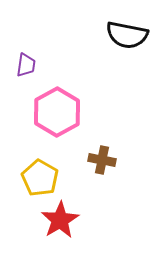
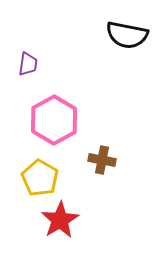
purple trapezoid: moved 2 px right, 1 px up
pink hexagon: moved 3 px left, 8 px down
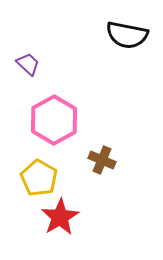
purple trapezoid: rotated 55 degrees counterclockwise
brown cross: rotated 12 degrees clockwise
yellow pentagon: moved 1 px left
red star: moved 3 px up
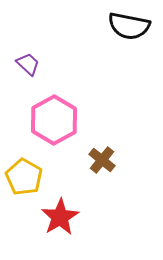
black semicircle: moved 2 px right, 9 px up
brown cross: rotated 16 degrees clockwise
yellow pentagon: moved 15 px left, 1 px up
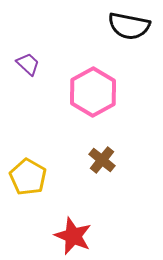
pink hexagon: moved 39 px right, 28 px up
yellow pentagon: moved 4 px right
red star: moved 13 px right, 19 px down; rotated 18 degrees counterclockwise
